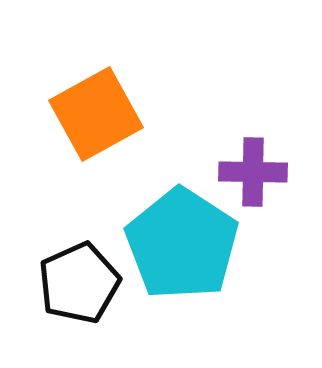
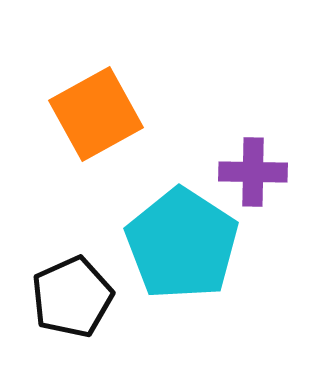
black pentagon: moved 7 px left, 14 px down
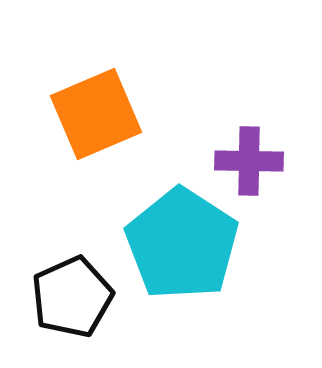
orange square: rotated 6 degrees clockwise
purple cross: moved 4 px left, 11 px up
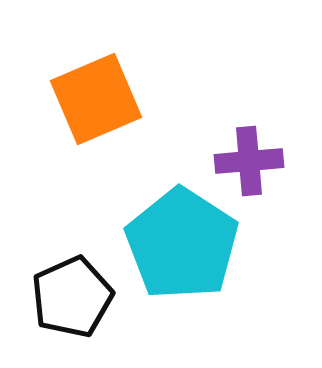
orange square: moved 15 px up
purple cross: rotated 6 degrees counterclockwise
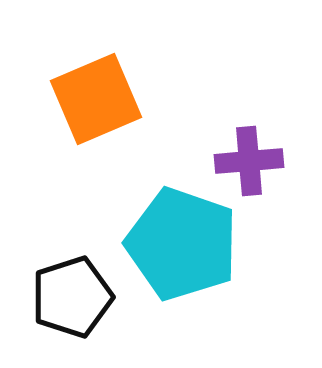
cyan pentagon: rotated 14 degrees counterclockwise
black pentagon: rotated 6 degrees clockwise
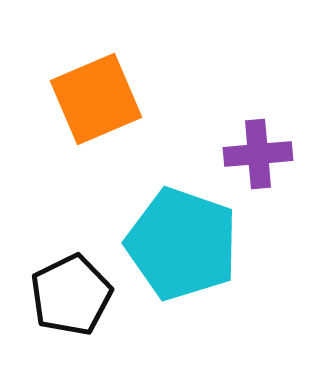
purple cross: moved 9 px right, 7 px up
black pentagon: moved 1 px left, 2 px up; rotated 8 degrees counterclockwise
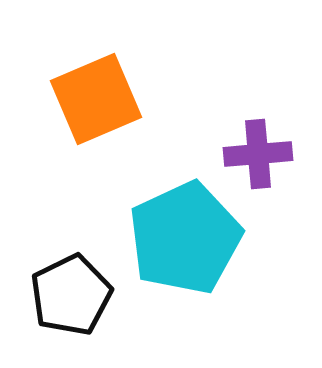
cyan pentagon: moved 3 px right, 6 px up; rotated 28 degrees clockwise
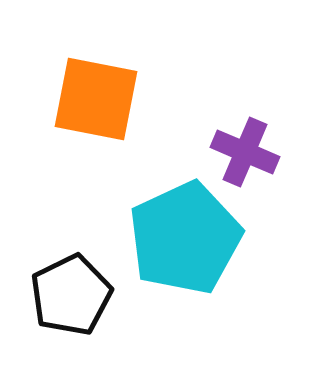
orange square: rotated 34 degrees clockwise
purple cross: moved 13 px left, 2 px up; rotated 28 degrees clockwise
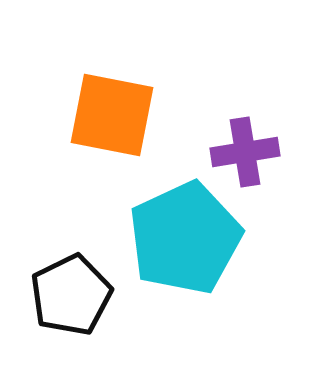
orange square: moved 16 px right, 16 px down
purple cross: rotated 32 degrees counterclockwise
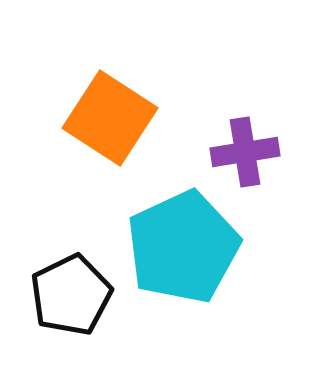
orange square: moved 2 px left, 3 px down; rotated 22 degrees clockwise
cyan pentagon: moved 2 px left, 9 px down
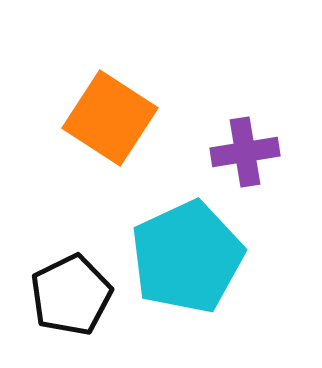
cyan pentagon: moved 4 px right, 10 px down
